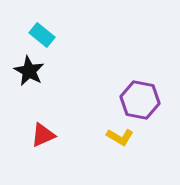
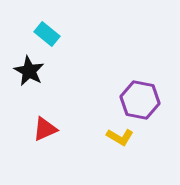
cyan rectangle: moved 5 px right, 1 px up
red triangle: moved 2 px right, 6 px up
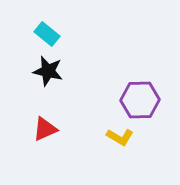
black star: moved 19 px right; rotated 16 degrees counterclockwise
purple hexagon: rotated 12 degrees counterclockwise
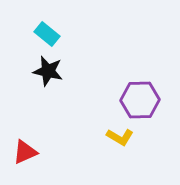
red triangle: moved 20 px left, 23 px down
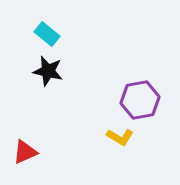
purple hexagon: rotated 9 degrees counterclockwise
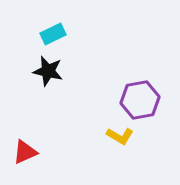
cyan rectangle: moved 6 px right; rotated 65 degrees counterclockwise
yellow L-shape: moved 1 px up
